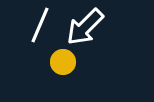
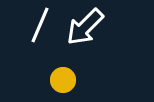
yellow circle: moved 18 px down
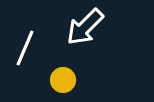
white line: moved 15 px left, 23 px down
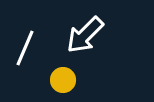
white arrow: moved 8 px down
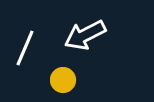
white arrow: rotated 18 degrees clockwise
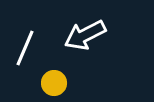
yellow circle: moved 9 px left, 3 px down
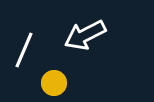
white line: moved 1 px left, 2 px down
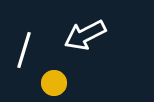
white line: rotated 6 degrees counterclockwise
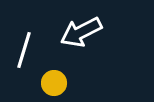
white arrow: moved 4 px left, 3 px up
